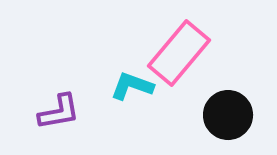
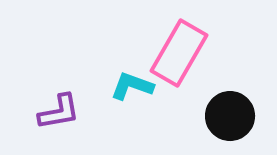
pink rectangle: rotated 10 degrees counterclockwise
black circle: moved 2 px right, 1 px down
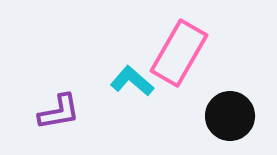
cyan L-shape: moved 5 px up; rotated 21 degrees clockwise
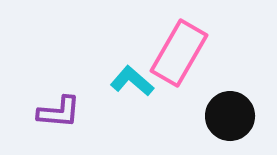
purple L-shape: rotated 15 degrees clockwise
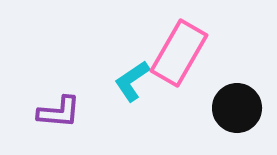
cyan L-shape: rotated 75 degrees counterclockwise
black circle: moved 7 px right, 8 px up
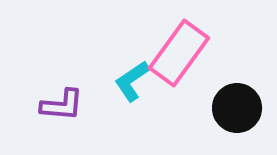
pink rectangle: rotated 6 degrees clockwise
purple L-shape: moved 3 px right, 7 px up
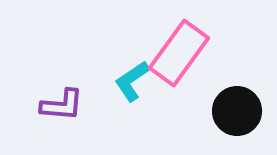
black circle: moved 3 px down
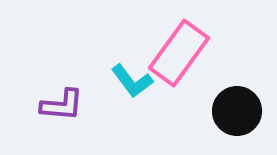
cyan L-shape: rotated 93 degrees counterclockwise
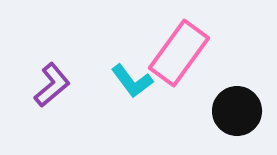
purple L-shape: moved 10 px left, 20 px up; rotated 45 degrees counterclockwise
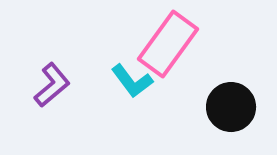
pink rectangle: moved 11 px left, 9 px up
black circle: moved 6 px left, 4 px up
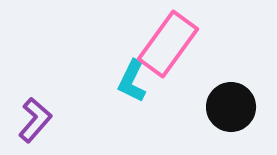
cyan L-shape: rotated 63 degrees clockwise
purple L-shape: moved 17 px left, 35 px down; rotated 9 degrees counterclockwise
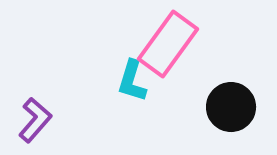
cyan L-shape: rotated 9 degrees counterclockwise
